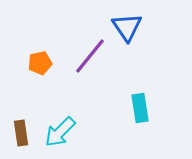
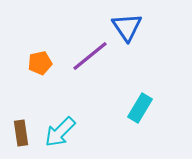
purple line: rotated 12 degrees clockwise
cyan rectangle: rotated 40 degrees clockwise
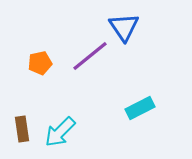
blue triangle: moved 3 px left
cyan rectangle: rotated 32 degrees clockwise
brown rectangle: moved 1 px right, 4 px up
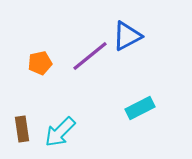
blue triangle: moved 3 px right, 9 px down; rotated 36 degrees clockwise
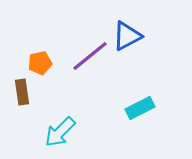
brown rectangle: moved 37 px up
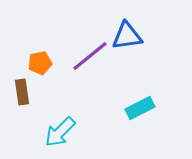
blue triangle: rotated 20 degrees clockwise
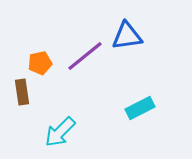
purple line: moved 5 px left
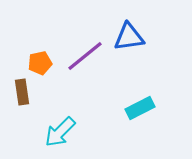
blue triangle: moved 2 px right, 1 px down
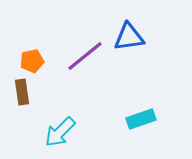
orange pentagon: moved 8 px left, 2 px up
cyan rectangle: moved 1 px right, 11 px down; rotated 8 degrees clockwise
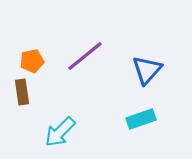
blue triangle: moved 18 px right, 33 px down; rotated 40 degrees counterclockwise
